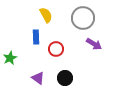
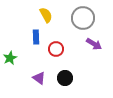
purple triangle: moved 1 px right
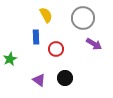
green star: moved 1 px down
purple triangle: moved 2 px down
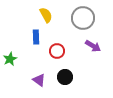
purple arrow: moved 1 px left, 2 px down
red circle: moved 1 px right, 2 px down
black circle: moved 1 px up
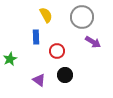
gray circle: moved 1 px left, 1 px up
purple arrow: moved 4 px up
black circle: moved 2 px up
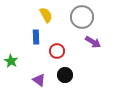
green star: moved 1 px right, 2 px down; rotated 16 degrees counterclockwise
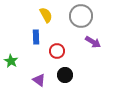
gray circle: moved 1 px left, 1 px up
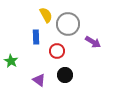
gray circle: moved 13 px left, 8 px down
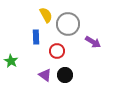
purple triangle: moved 6 px right, 5 px up
